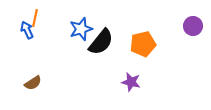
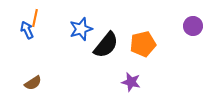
black semicircle: moved 5 px right, 3 px down
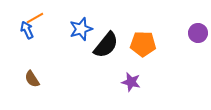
orange line: rotated 48 degrees clockwise
purple circle: moved 5 px right, 7 px down
orange pentagon: rotated 15 degrees clockwise
brown semicircle: moved 1 px left, 4 px up; rotated 90 degrees clockwise
